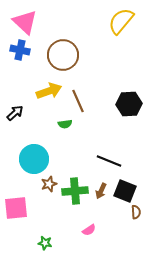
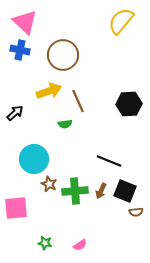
brown star: rotated 28 degrees counterclockwise
brown semicircle: rotated 88 degrees clockwise
pink semicircle: moved 9 px left, 15 px down
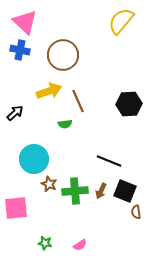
brown semicircle: rotated 88 degrees clockwise
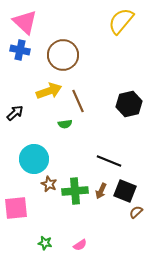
black hexagon: rotated 10 degrees counterclockwise
brown semicircle: rotated 56 degrees clockwise
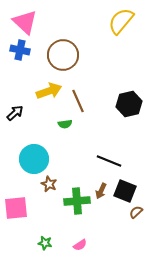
green cross: moved 2 px right, 10 px down
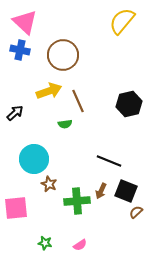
yellow semicircle: moved 1 px right
black square: moved 1 px right
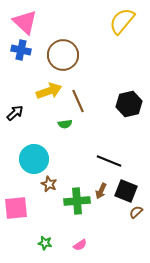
blue cross: moved 1 px right
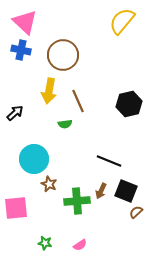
yellow arrow: rotated 120 degrees clockwise
